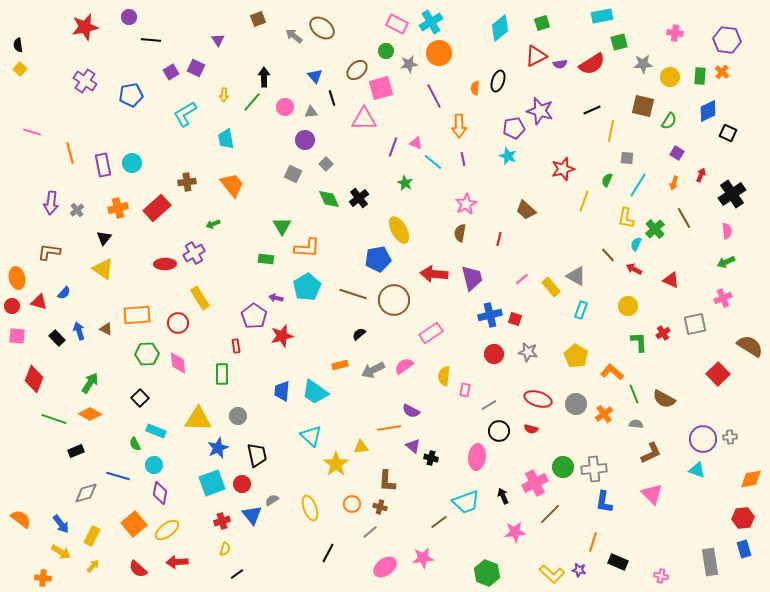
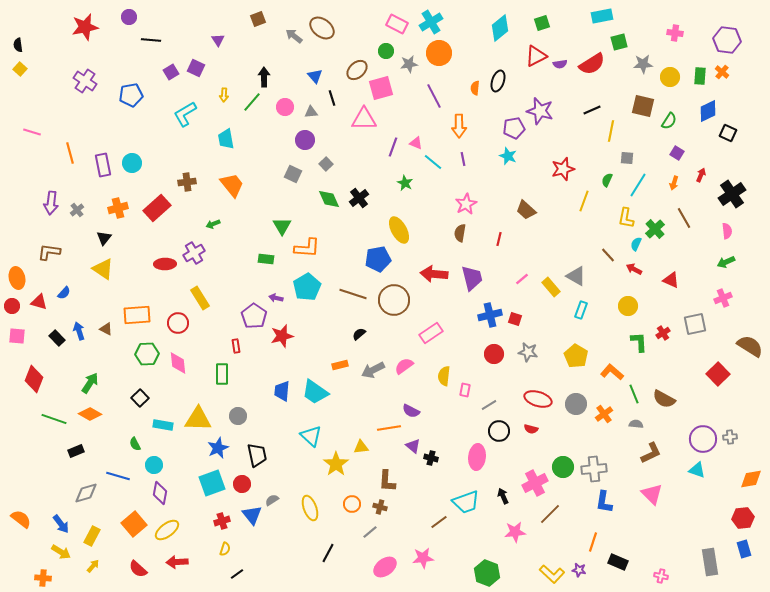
cyan rectangle at (156, 431): moved 7 px right, 6 px up; rotated 12 degrees counterclockwise
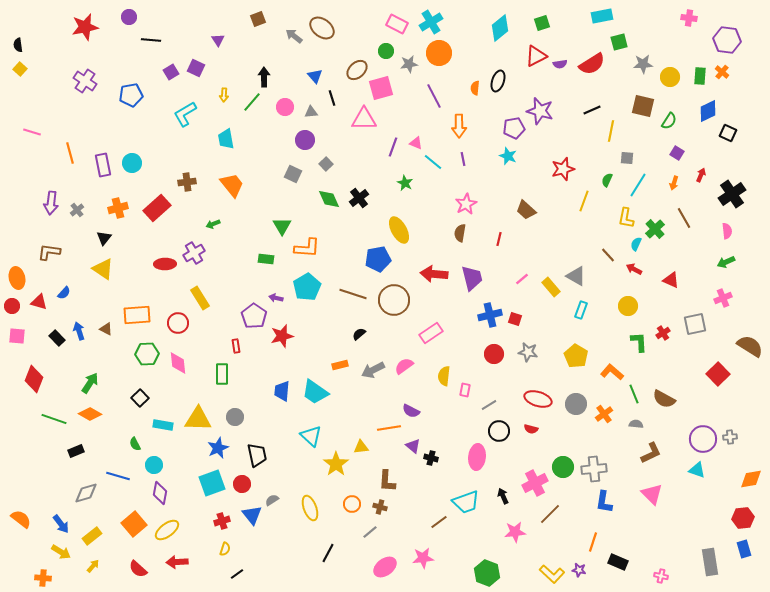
pink cross at (675, 33): moved 14 px right, 15 px up
gray circle at (238, 416): moved 3 px left, 1 px down
yellow rectangle at (92, 536): rotated 24 degrees clockwise
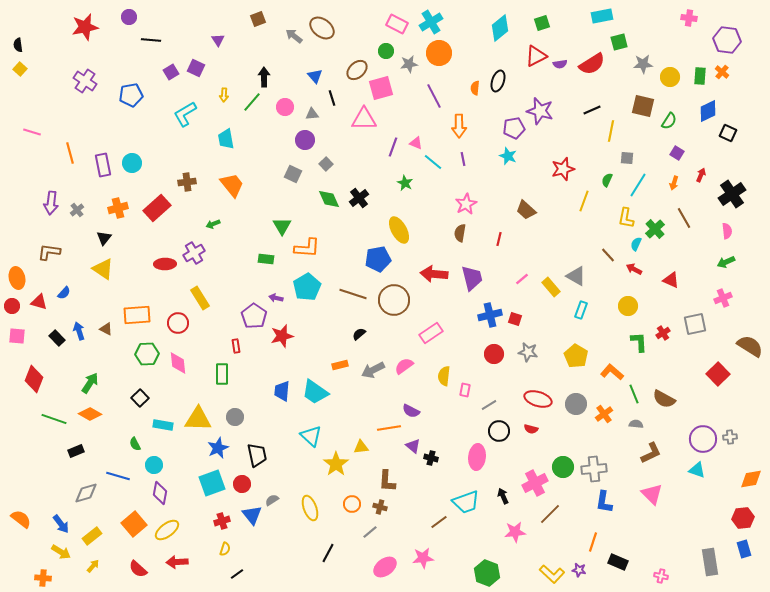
gray triangle at (311, 112): moved 1 px right, 2 px down
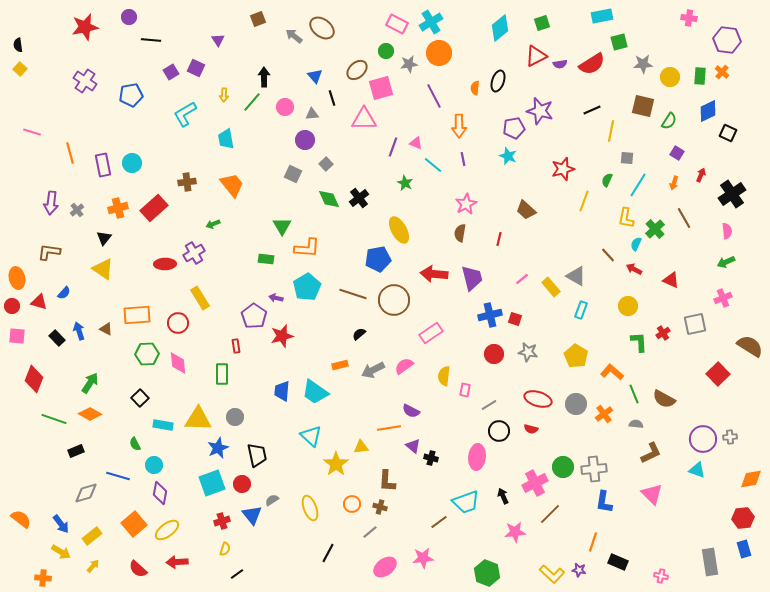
cyan line at (433, 162): moved 3 px down
red rectangle at (157, 208): moved 3 px left
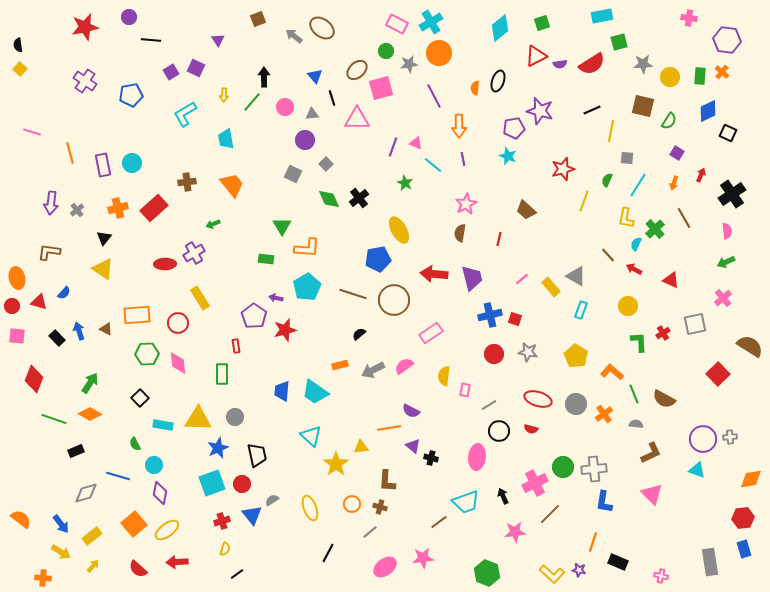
pink triangle at (364, 119): moved 7 px left
pink cross at (723, 298): rotated 18 degrees counterclockwise
red star at (282, 336): moved 3 px right, 6 px up
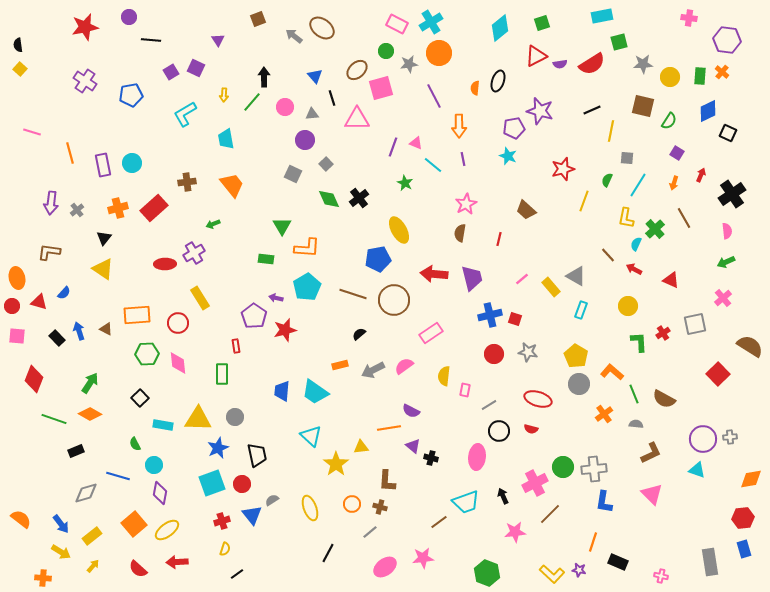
gray circle at (576, 404): moved 3 px right, 20 px up
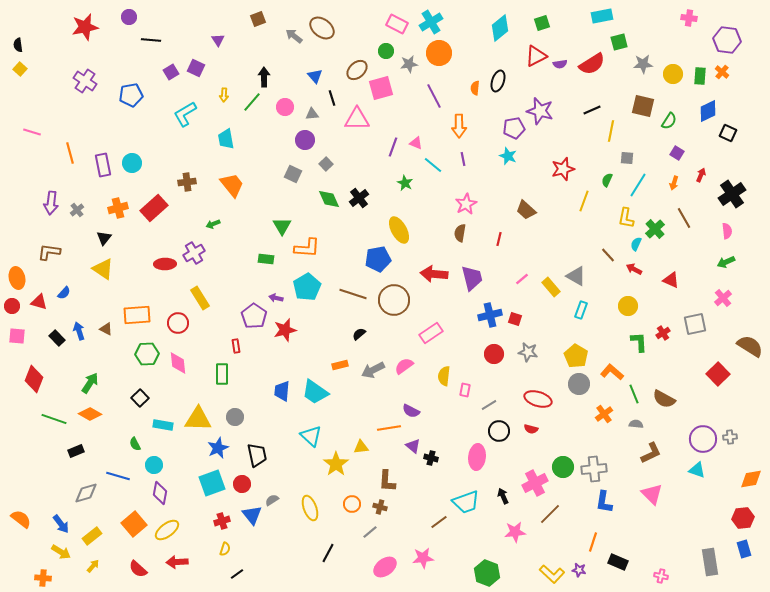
yellow circle at (670, 77): moved 3 px right, 3 px up
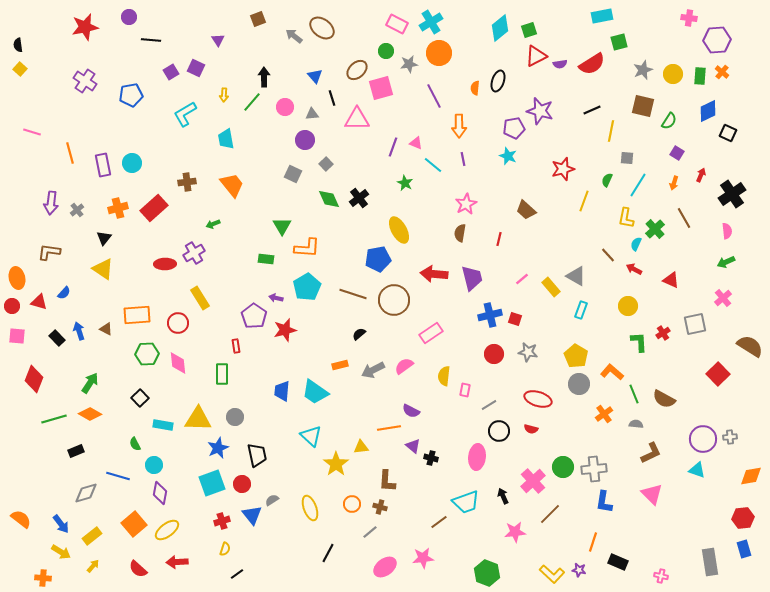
green square at (542, 23): moved 13 px left, 7 px down
purple hexagon at (727, 40): moved 10 px left; rotated 12 degrees counterclockwise
gray star at (643, 64): moved 6 px down; rotated 18 degrees counterclockwise
green line at (54, 419): rotated 35 degrees counterclockwise
orange diamond at (751, 479): moved 3 px up
pink cross at (535, 483): moved 2 px left, 2 px up; rotated 15 degrees counterclockwise
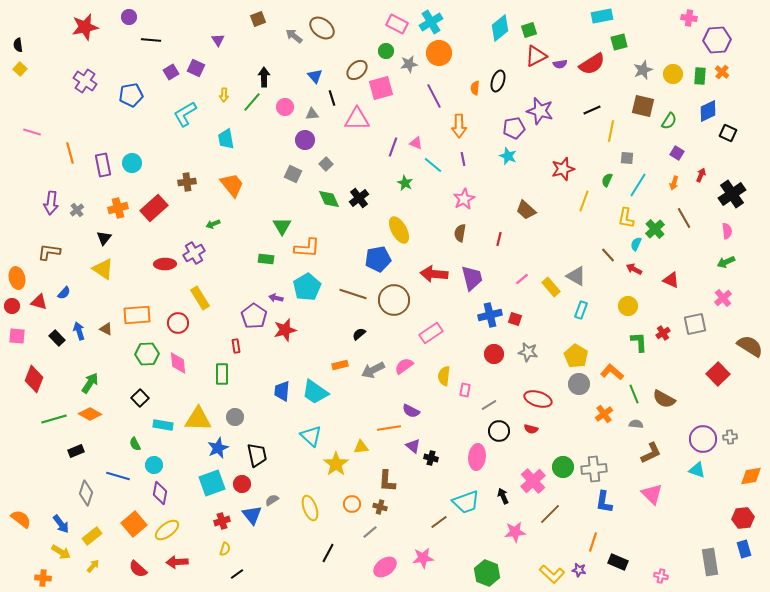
pink star at (466, 204): moved 2 px left, 5 px up
gray diamond at (86, 493): rotated 55 degrees counterclockwise
